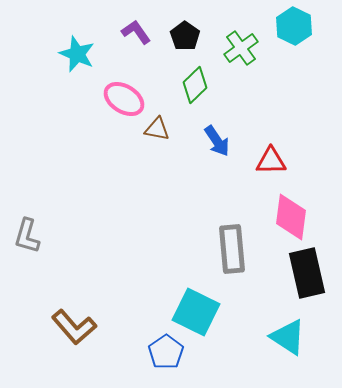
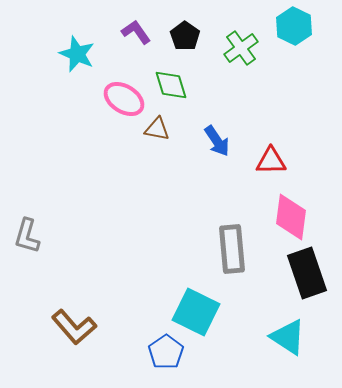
green diamond: moved 24 px left; rotated 63 degrees counterclockwise
black rectangle: rotated 6 degrees counterclockwise
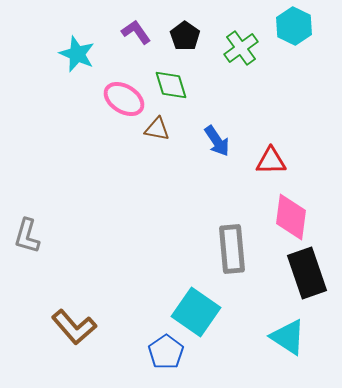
cyan square: rotated 9 degrees clockwise
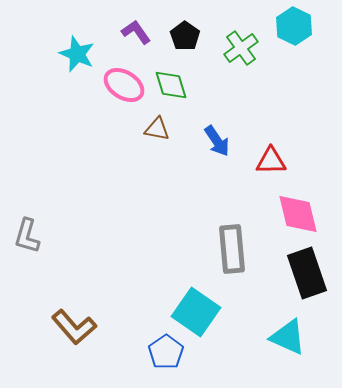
pink ellipse: moved 14 px up
pink diamond: moved 7 px right, 3 px up; rotated 21 degrees counterclockwise
cyan triangle: rotated 9 degrees counterclockwise
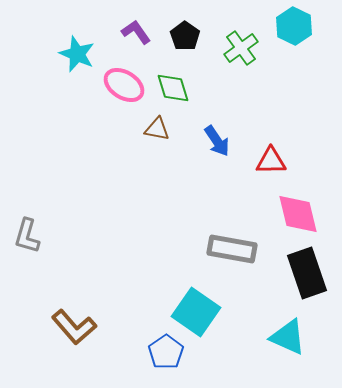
green diamond: moved 2 px right, 3 px down
gray rectangle: rotated 75 degrees counterclockwise
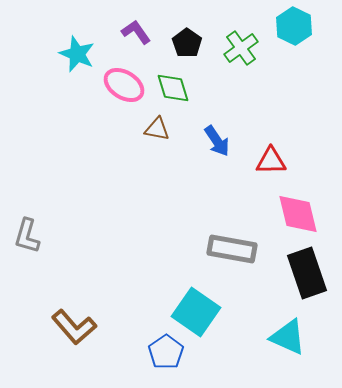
black pentagon: moved 2 px right, 7 px down
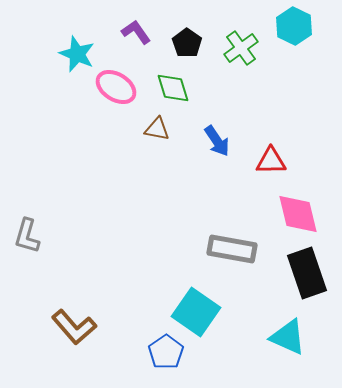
pink ellipse: moved 8 px left, 2 px down
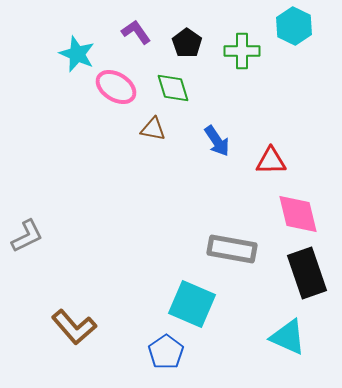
green cross: moved 1 px right, 3 px down; rotated 36 degrees clockwise
brown triangle: moved 4 px left
gray L-shape: rotated 132 degrees counterclockwise
cyan square: moved 4 px left, 8 px up; rotated 12 degrees counterclockwise
